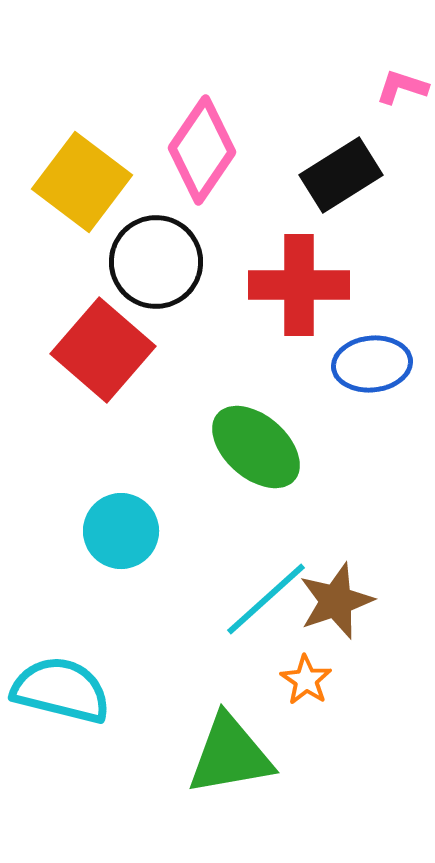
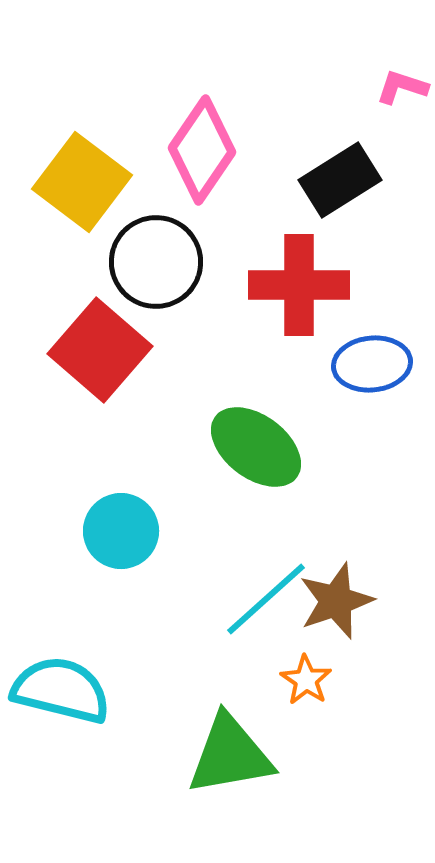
black rectangle: moved 1 px left, 5 px down
red square: moved 3 px left
green ellipse: rotated 4 degrees counterclockwise
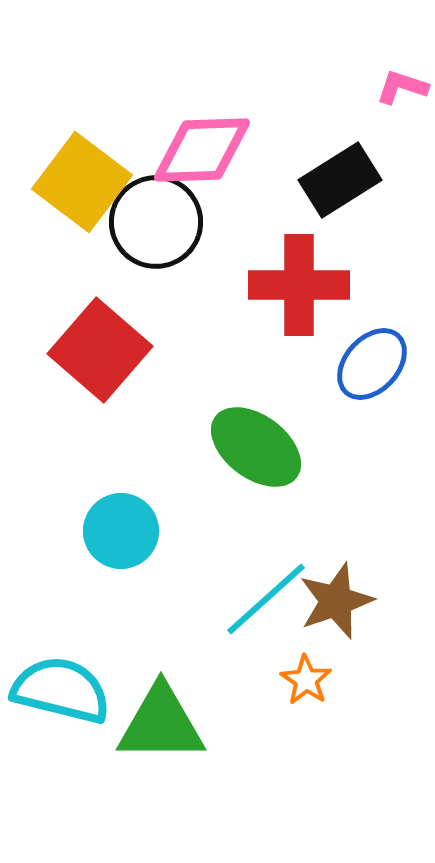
pink diamond: rotated 54 degrees clockwise
black circle: moved 40 px up
blue ellipse: rotated 42 degrees counterclockwise
green triangle: moved 69 px left, 31 px up; rotated 10 degrees clockwise
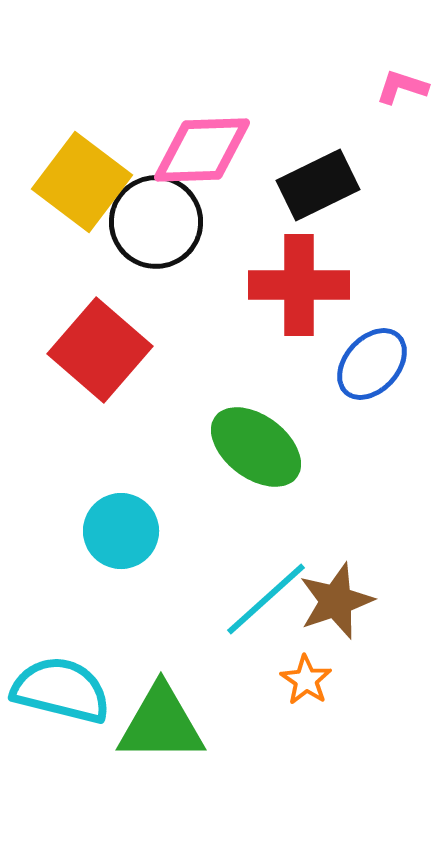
black rectangle: moved 22 px left, 5 px down; rotated 6 degrees clockwise
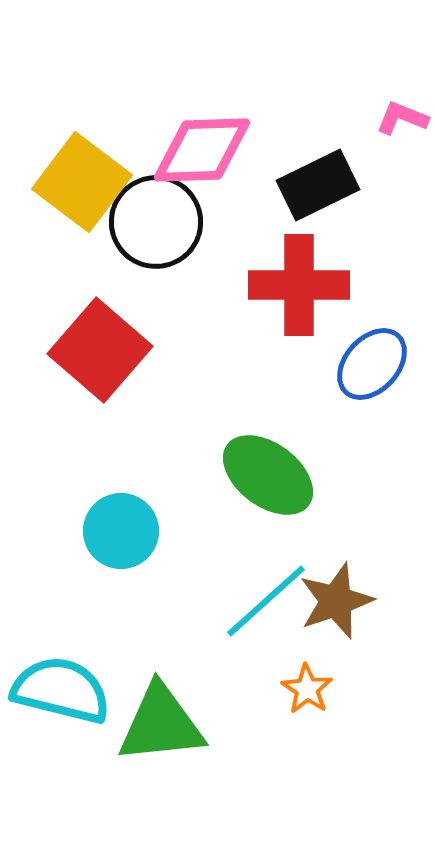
pink L-shape: moved 31 px down; rotated 4 degrees clockwise
green ellipse: moved 12 px right, 28 px down
cyan line: moved 2 px down
orange star: moved 1 px right, 9 px down
green triangle: rotated 6 degrees counterclockwise
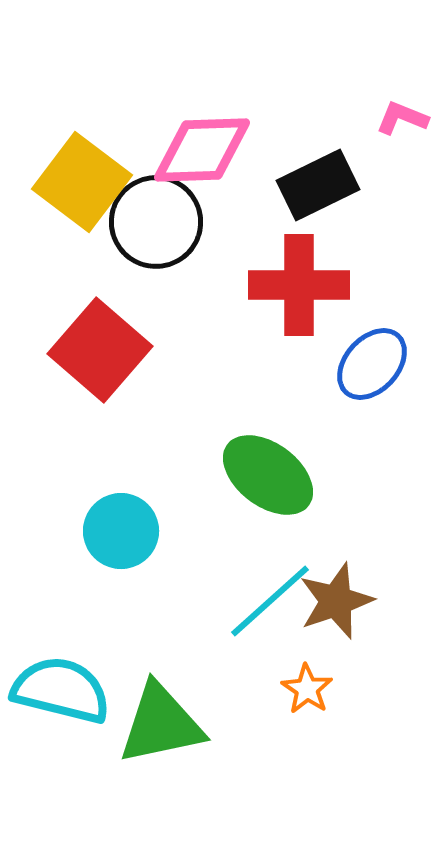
cyan line: moved 4 px right
green triangle: rotated 6 degrees counterclockwise
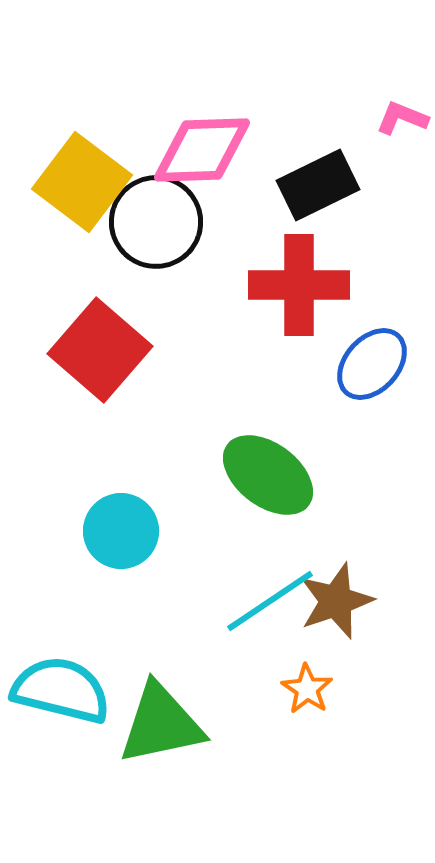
cyan line: rotated 8 degrees clockwise
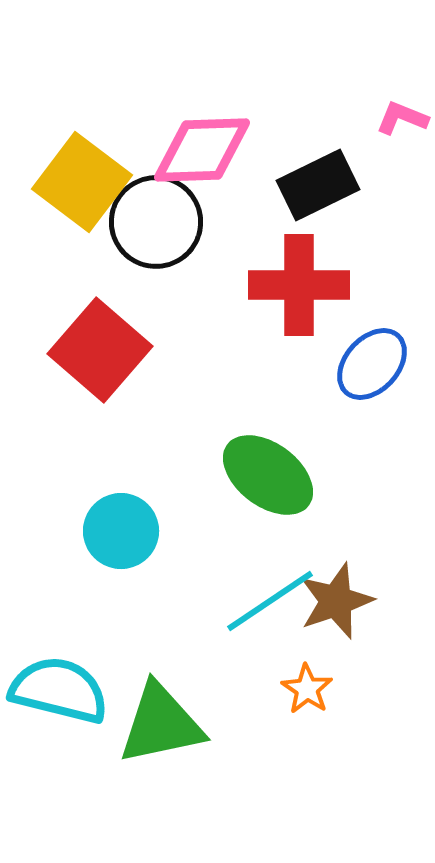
cyan semicircle: moved 2 px left
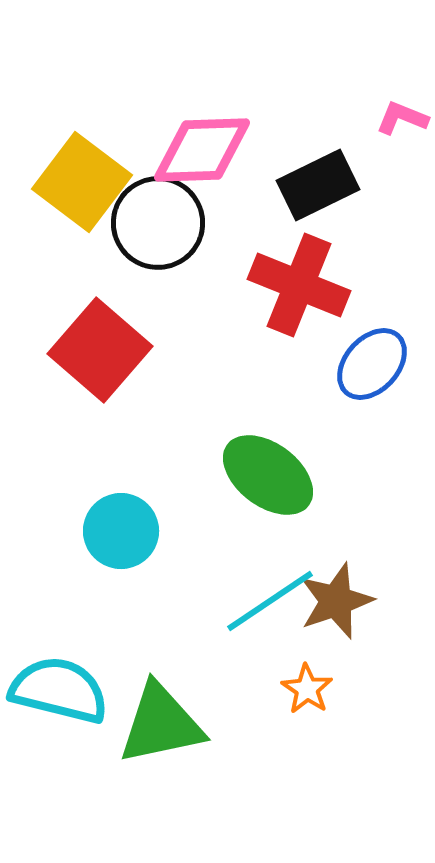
black circle: moved 2 px right, 1 px down
red cross: rotated 22 degrees clockwise
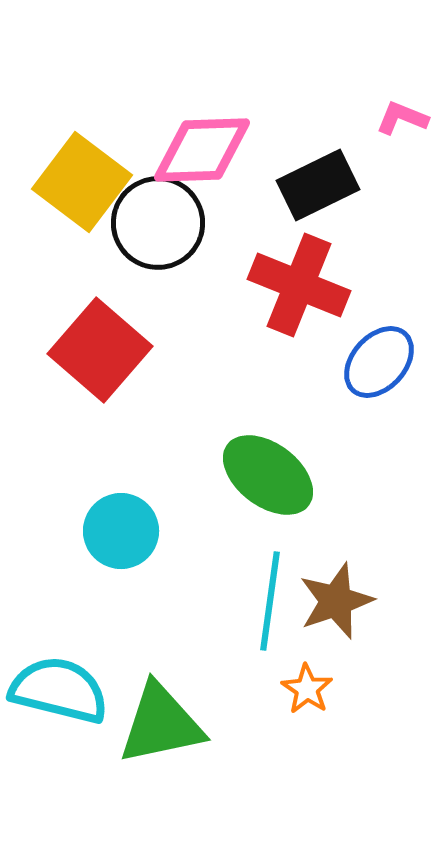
blue ellipse: moved 7 px right, 2 px up
cyan line: rotated 48 degrees counterclockwise
